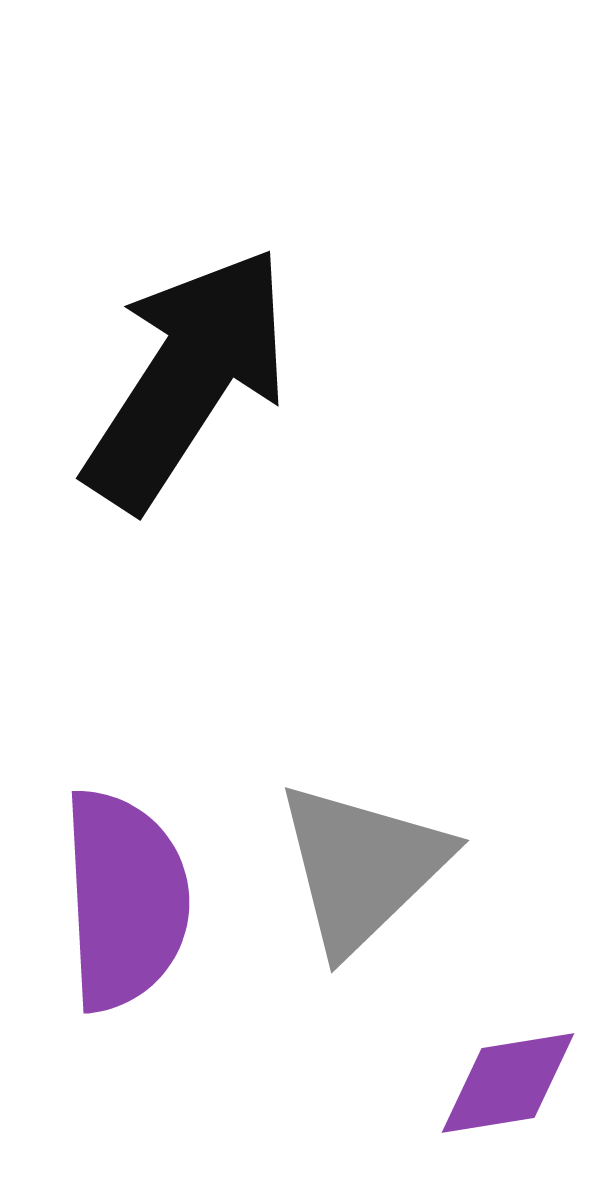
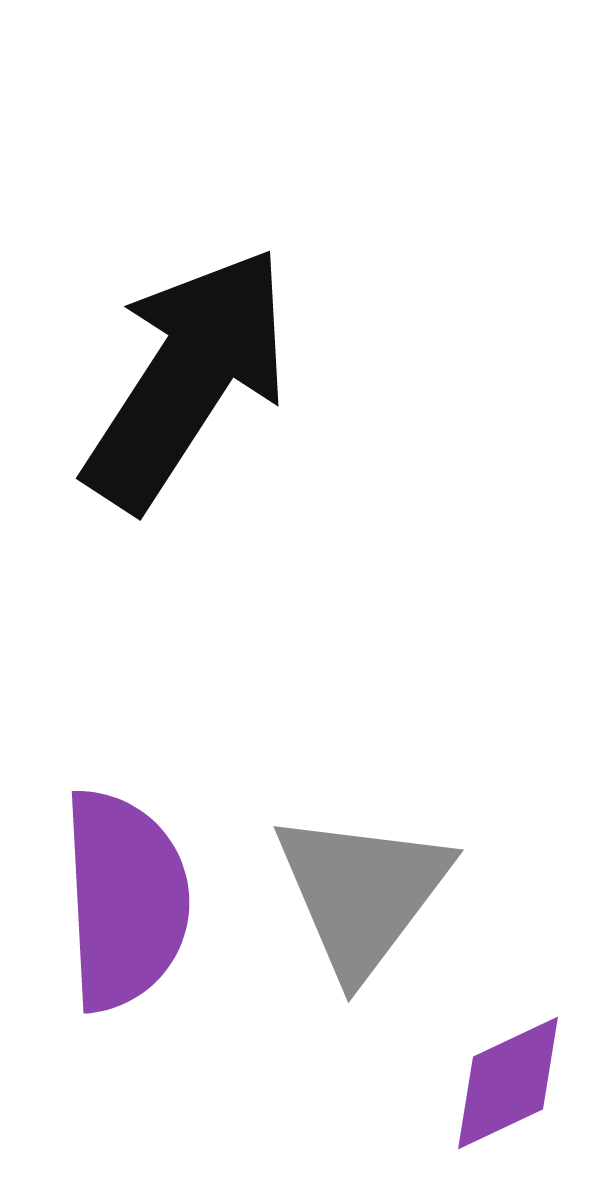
gray triangle: moved 26 px down; rotated 9 degrees counterclockwise
purple diamond: rotated 16 degrees counterclockwise
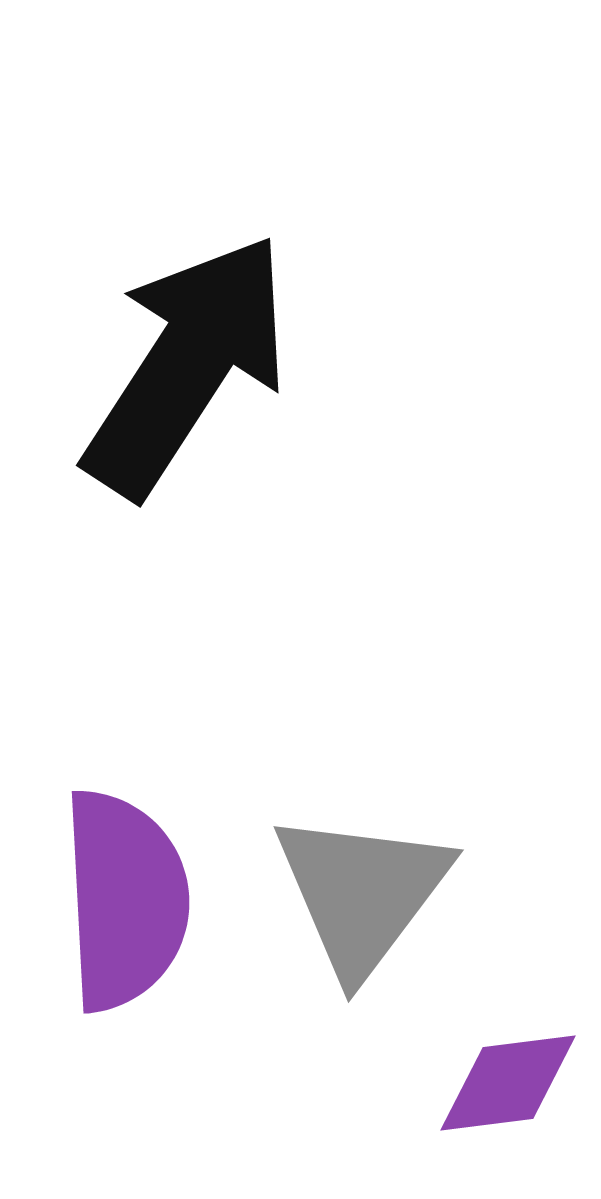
black arrow: moved 13 px up
purple diamond: rotated 18 degrees clockwise
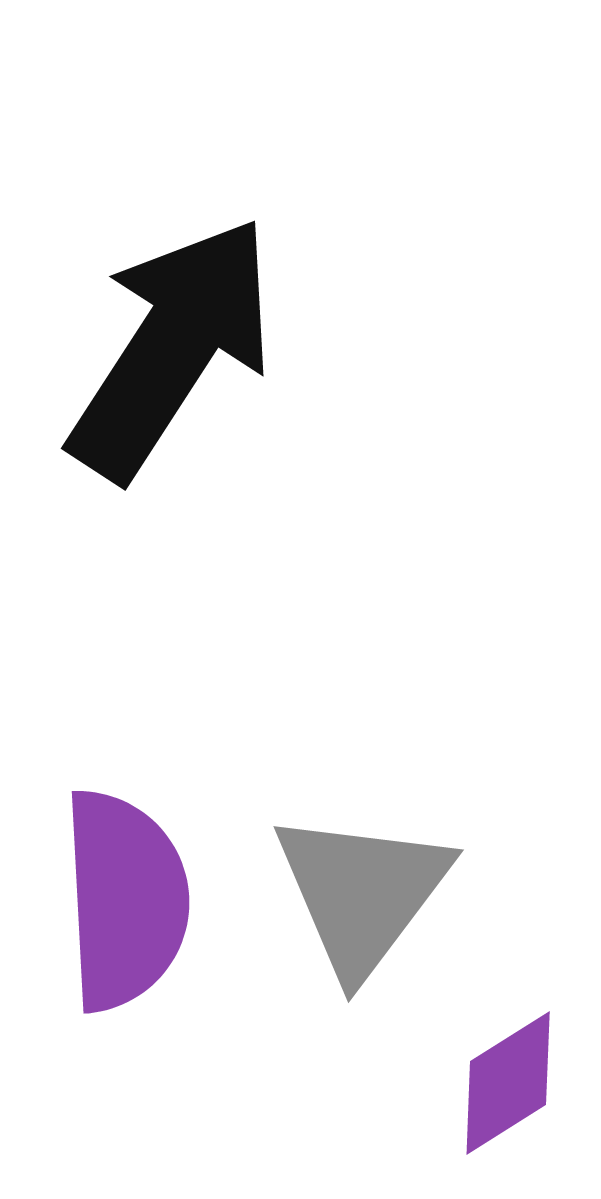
black arrow: moved 15 px left, 17 px up
purple diamond: rotated 25 degrees counterclockwise
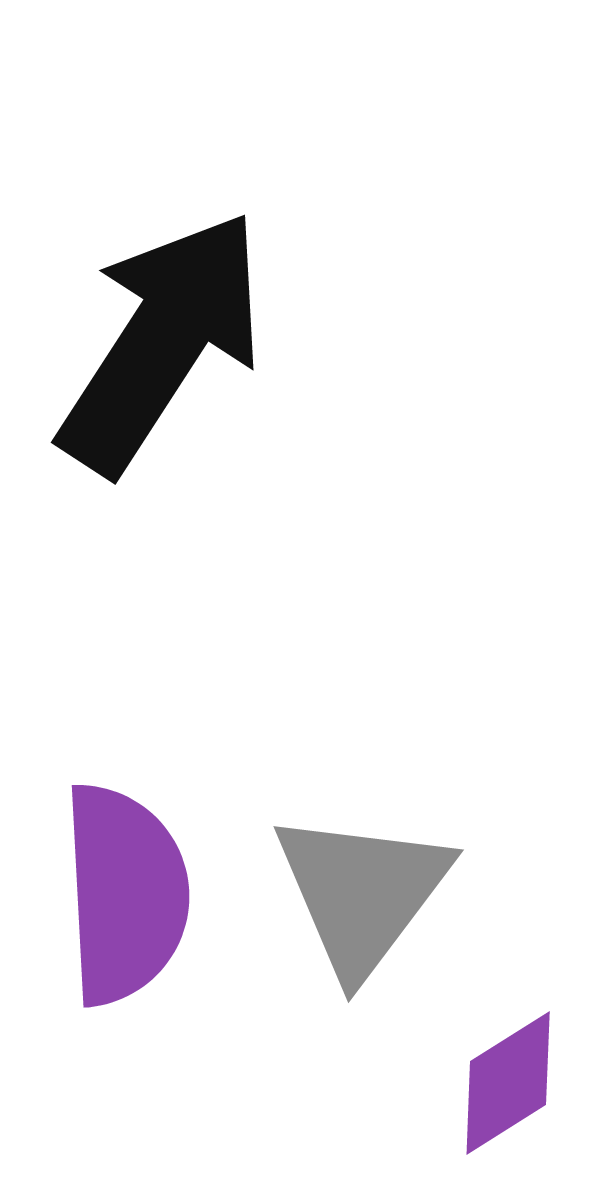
black arrow: moved 10 px left, 6 px up
purple semicircle: moved 6 px up
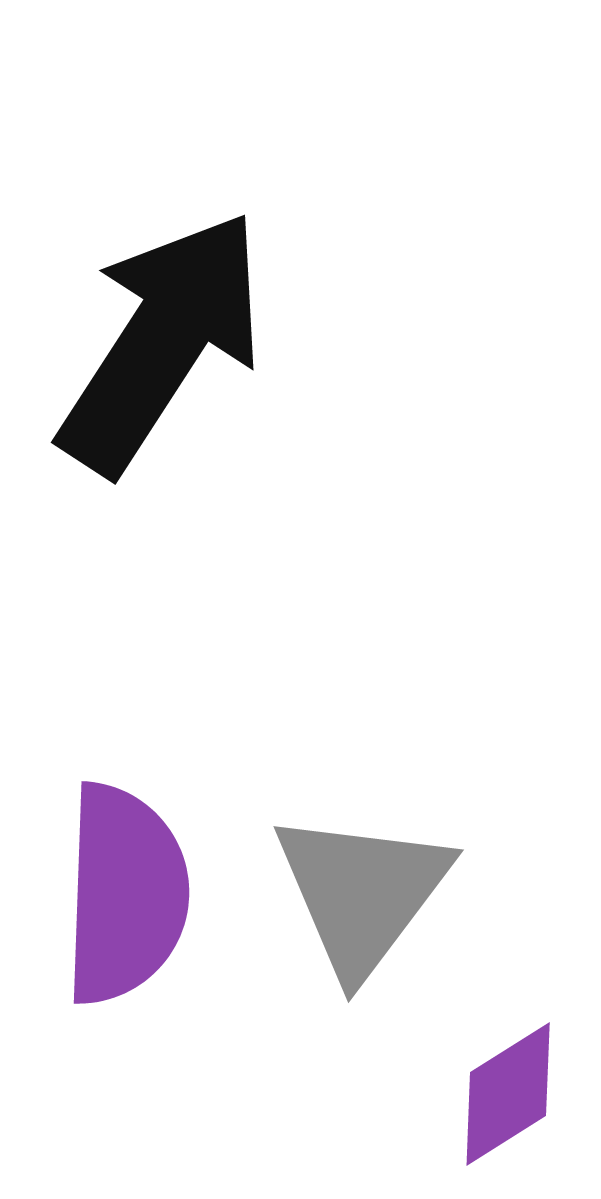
purple semicircle: rotated 5 degrees clockwise
purple diamond: moved 11 px down
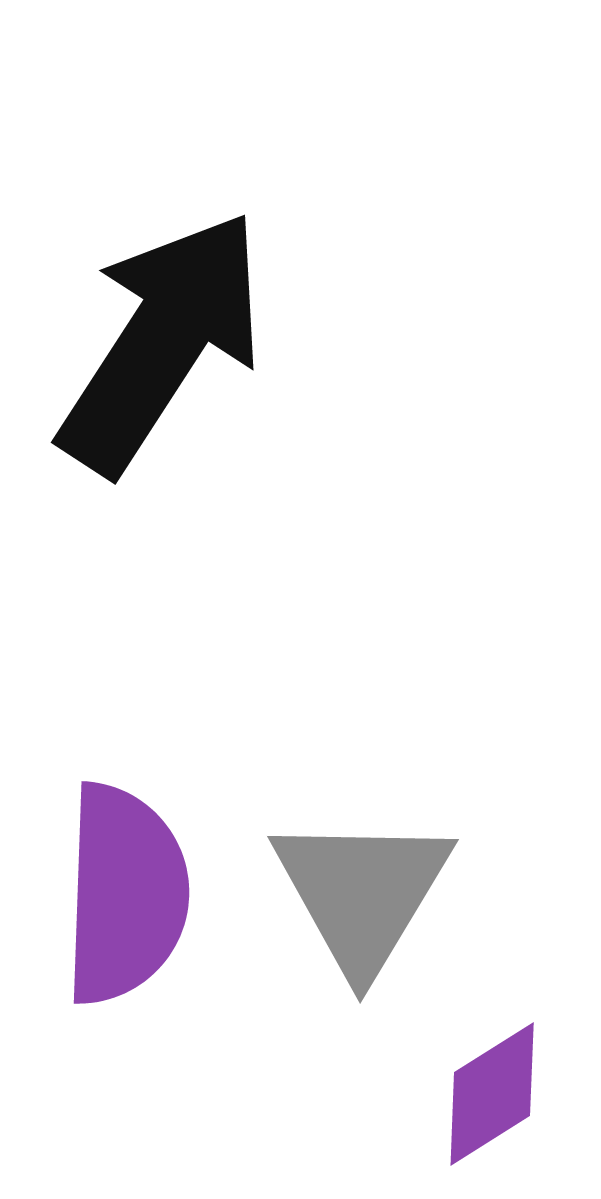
gray triangle: rotated 6 degrees counterclockwise
purple diamond: moved 16 px left
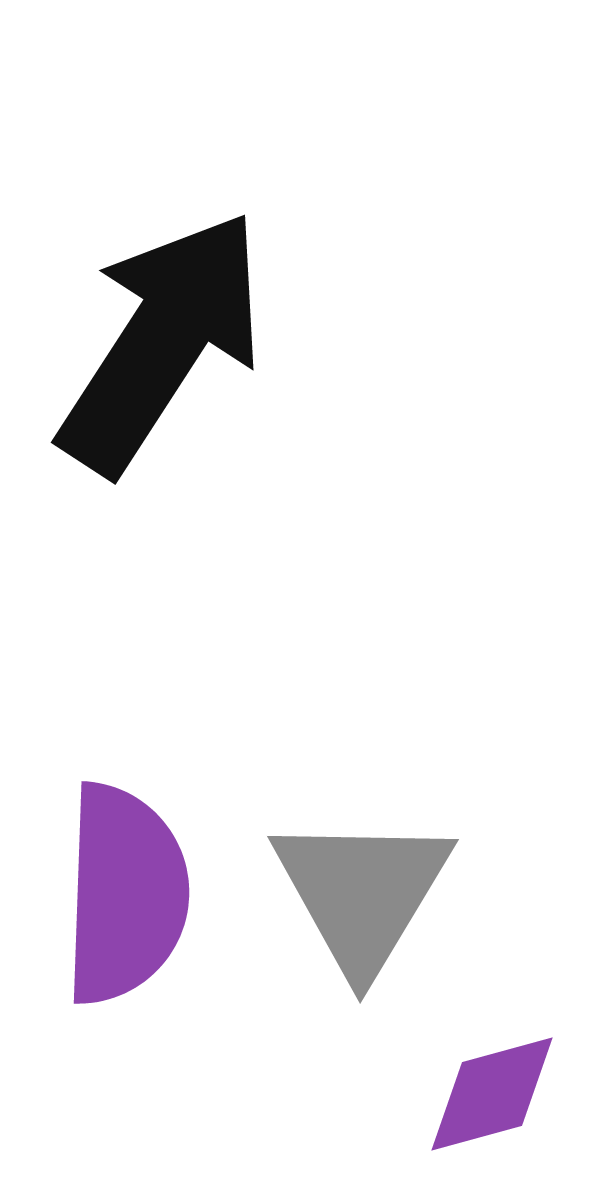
purple diamond: rotated 17 degrees clockwise
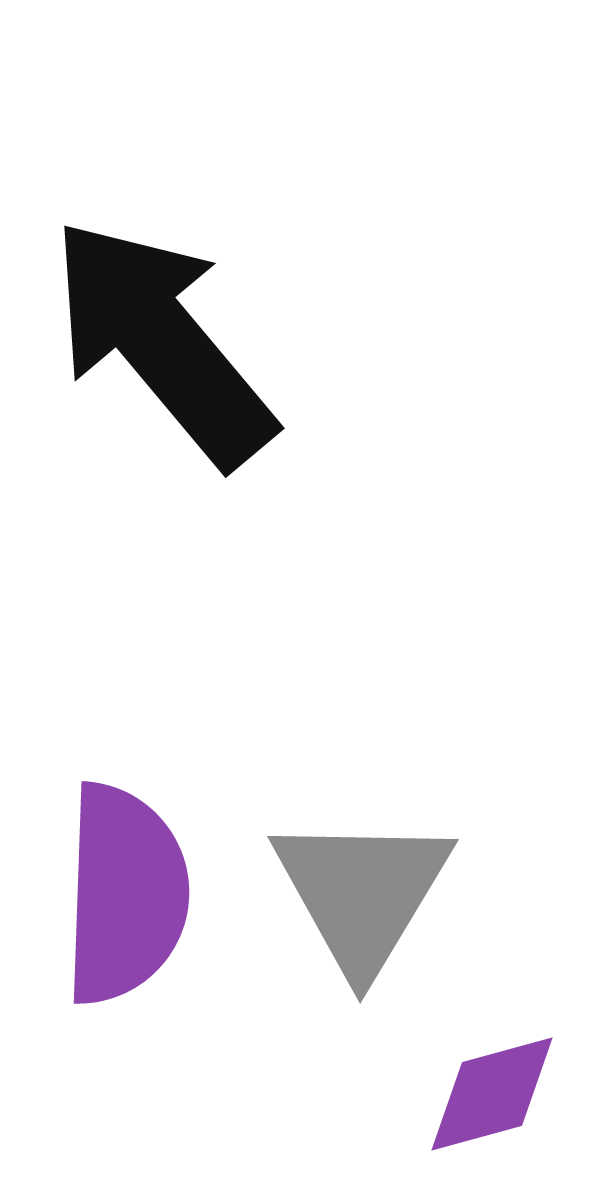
black arrow: rotated 73 degrees counterclockwise
